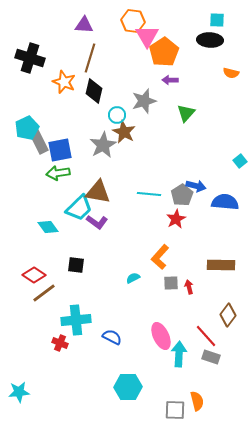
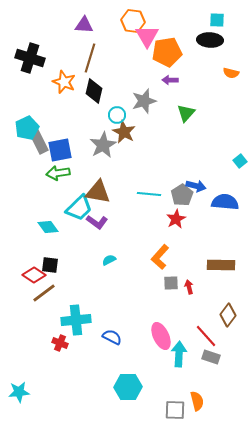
orange pentagon at (164, 52): moved 3 px right; rotated 24 degrees clockwise
black square at (76, 265): moved 26 px left
cyan semicircle at (133, 278): moved 24 px left, 18 px up
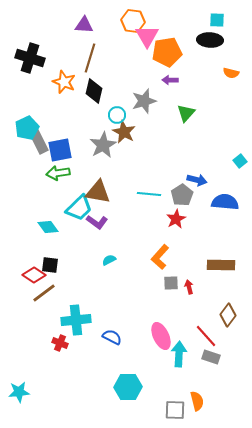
blue arrow at (196, 186): moved 1 px right, 6 px up
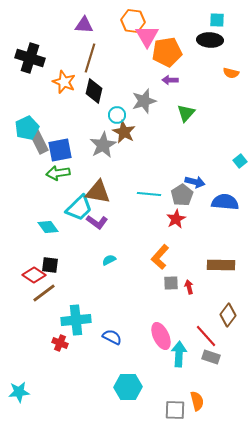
blue arrow at (197, 180): moved 2 px left, 2 px down
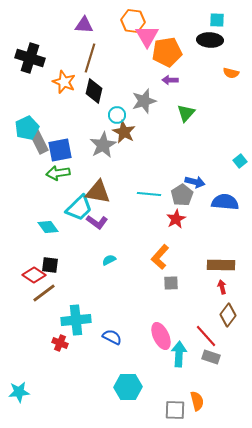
red arrow at (189, 287): moved 33 px right
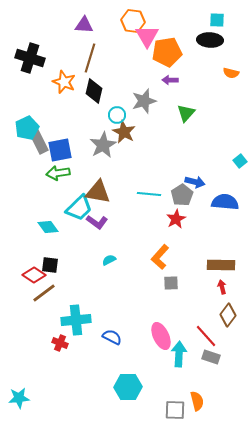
cyan star at (19, 392): moved 6 px down
